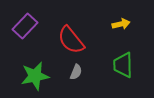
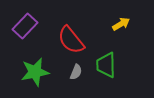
yellow arrow: rotated 18 degrees counterclockwise
green trapezoid: moved 17 px left
green star: moved 4 px up
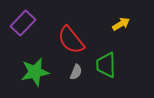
purple rectangle: moved 2 px left, 3 px up
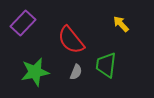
yellow arrow: rotated 102 degrees counterclockwise
green trapezoid: rotated 8 degrees clockwise
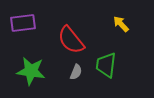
purple rectangle: rotated 40 degrees clockwise
green star: moved 4 px left, 1 px up; rotated 20 degrees clockwise
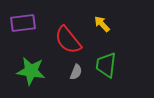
yellow arrow: moved 19 px left
red semicircle: moved 3 px left
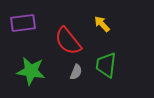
red semicircle: moved 1 px down
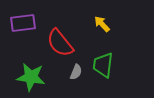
red semicircle: moved 8 px left, 2 px down
green trapezoid: moved 3 px left
green star: moved 6 px down
